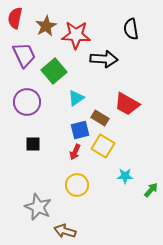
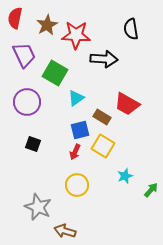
brown star: moved 1 px right, 1 px up
green square: moved 1 px right, 2 px down; rotated 20 degrees counterclockwise
brown rectangle: moved 2 px right, 1 px up
black square: rotated 21 degrees clockwise
cyan star: rotated 21 degrees counterclockwise
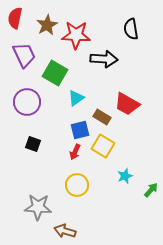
gray star: rotated 20 degrees counterclockwise
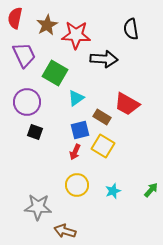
black square: moved 2 px right, 12 px up
cyan star: moved 12 px left, 15 px down
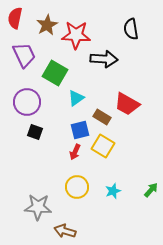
yellow circle: moved 2 px down
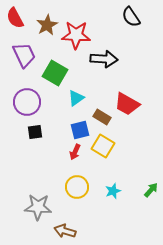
red semicircle: rotated 40 degrees counterclockwise
black semicircle: moved 12 px up; rotated 25 degrees counterclockwise
black square: rotated 28 degrees counterclockwise
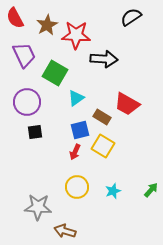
black semicircle: rotated 90 degrees clockwise
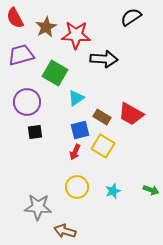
brown star: moved 1 px left, 2 px down
purple trapezoid: moved 3 px left; rotated 80 degrees counterclockwise
red trapezoid: moved 4 px right, 10 px down
green arrow: rotated 70 degrees clockwise
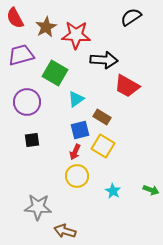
black arrow: moved 1 px down
cyan triangle: moved 1 px down
red trapezoid: moved 4 px left, 28 px up
black square: moved 3 px left, 8 px down
yellow circle: moved 11 px up
cyan star: rotated 21 degrees counterclockwise
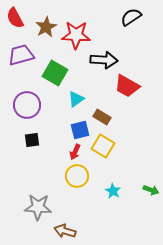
purple circle: moved 3 px down
